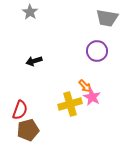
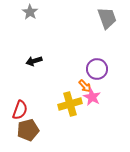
gray trapezoid: rotated 120 degrees counterclockwise
purple circle: moved 18 px down
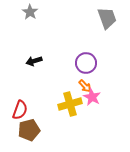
purple circle: moved 11 px left, 6 px up
brown pentagon: moved 1 px right
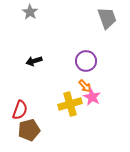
purple circle: moved 2 px up
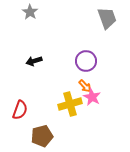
brown pentagon: moved 13 px right, 6 px down
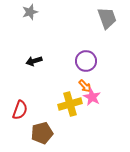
gray star: rotated 21 degrees clockwise
brown pentagon: moved 3 px up
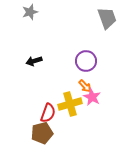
red semicircle: moved 28 px right, 3 px down
